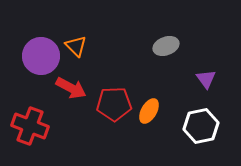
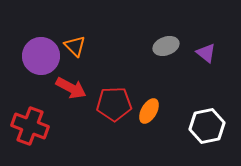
orange triangle: moved 1 px left
purple triangle: moved 26 px up; rotated 15 degrees counterclockwise
white hexagon: moved 6 px right
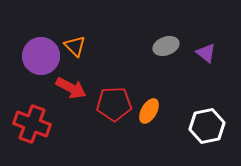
red cross: moved 2 px right, 2 px up
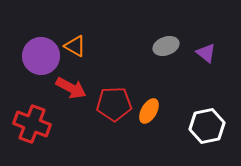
orange triangle: rotated 15 degrees counterclockwise
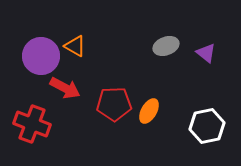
red arrow: moved 6 px left
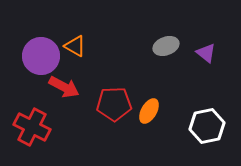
red arrow: moved 1 px left, 1 px up
red cross: moved 3 px down; rotated 6 degrees clockwise
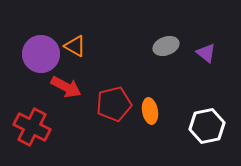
purple circle: moved 2 px up
red arrow: moved 2 px right
red pentagon: rotated 12 degrees counterclockwise
orange ellipse: moved 1 px right; rotated 40 degrees counterclockwise
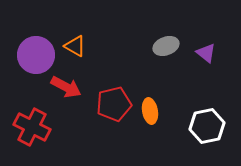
purple circle: moved 5 px left, 1 px down
